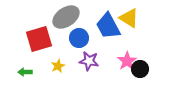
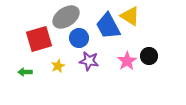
yellow triangle: moved 1 px right, 2 px up
black circle: moved 9 px right, 13 px up
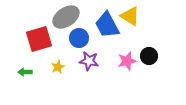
blue trapezoid: moved 1 px left, 1 px up
pink star: rotated 18 degrees clockwise
yellow star: moved 1 px down
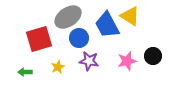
gray ellipse: moved 2 px right
black circle: moved 4 px right
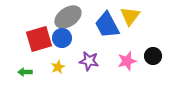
yellow triangle: rotated 35 degrees clockwise
blue circle: moved 17 px left
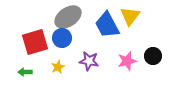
red square: moved 4 px left, 3 px down
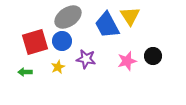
yellow triangle: rotated 10 degrees counterclockwise
blue circle: moved 3 px down
purple star: moved 3 px left, 2 px up
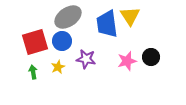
blue trapezoid: moved 1 px up; rotated 20 degrees clockwise
black circle: moved 2 px left, 1 px down
green arrow: moved 8 px right; rotated 80 degrees clockwise
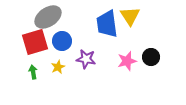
gray ellipse: moved 20 px left
